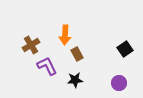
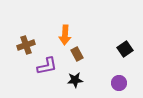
brown cross: moved 5 px left; rotated 12 degrees clockwise
purple L-shape: rotated 105 degrees clockwise
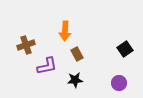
orange arrow: moved 4 px up
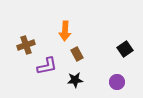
purple circle: moved 2 px left, 1 px up
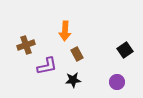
black square: moved 1 px down
black star: moved 2 px left
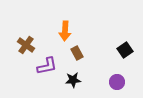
brown cross: rotated 36 degrees counterclockwise
brown rectangle: moved 1 px up
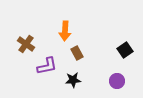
brown cross: moved 1 px up
purple circle: moved 1 px up
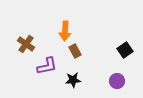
brown rectangle: moved 2 px left, 2 px up
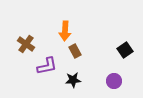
purple circle: moved 3 px left
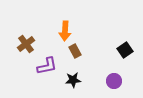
brown cross: rotated 18 degrees clockwise
